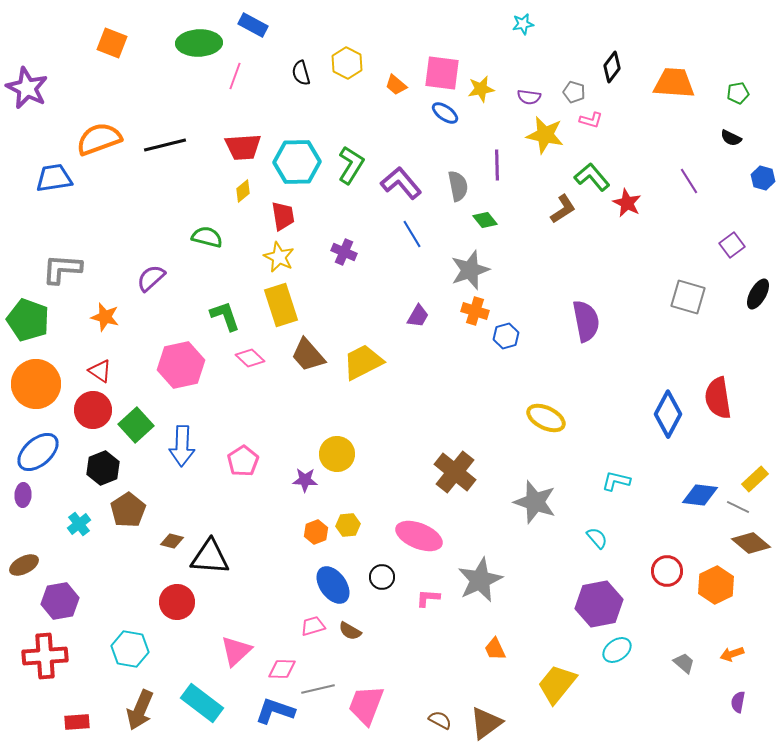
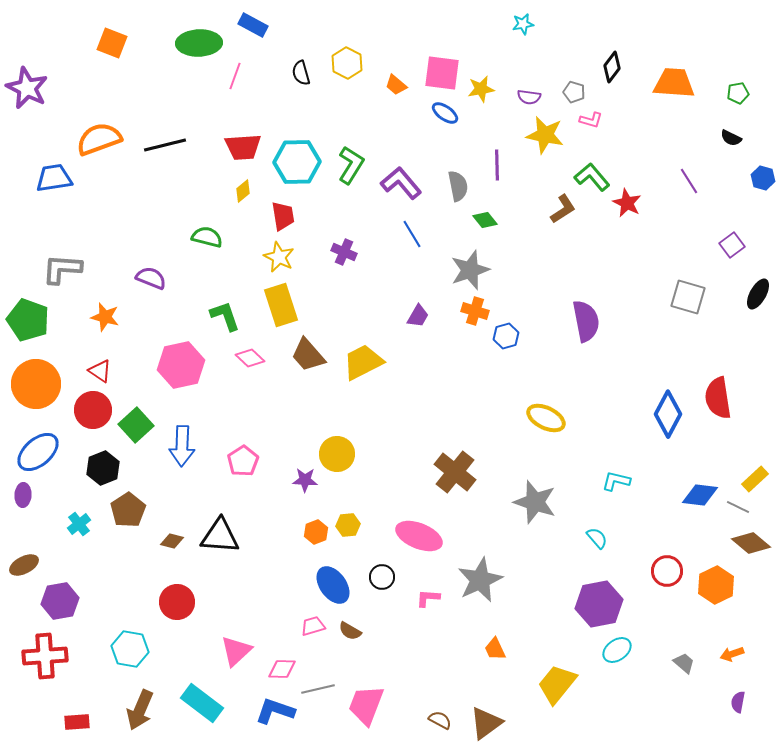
purple semicircle at (151, 278): rotated 64 degrees clockwise
black triangle at (210, 557): moved 10 px right, 21 px up
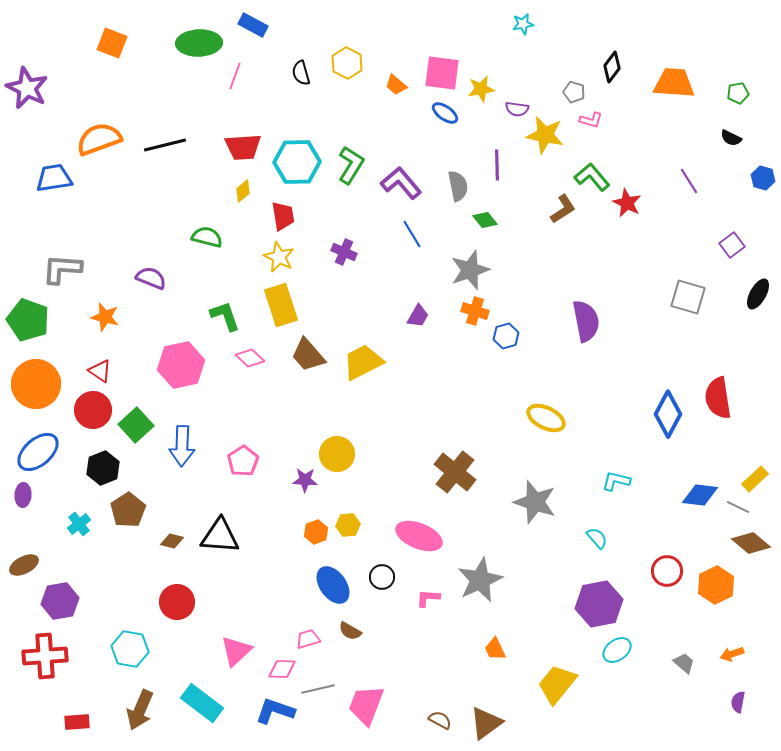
purple semicircle at (529, 97): moved 12 px left, 12 px down
pink trapezoid at (313, 626): moved 5 px left, 13 px down
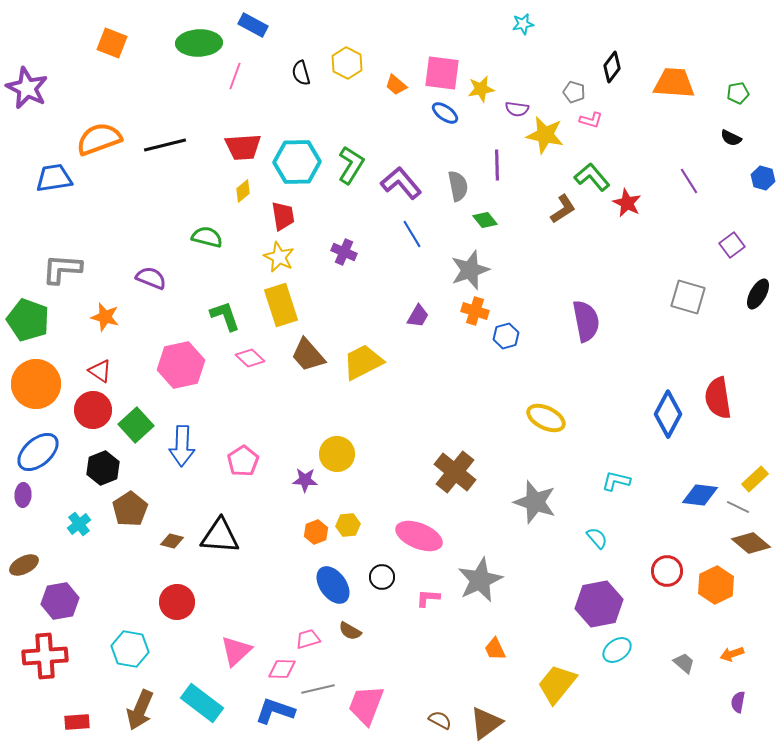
brown pentagon at (128, 510): moved 2 px right, 1 px up
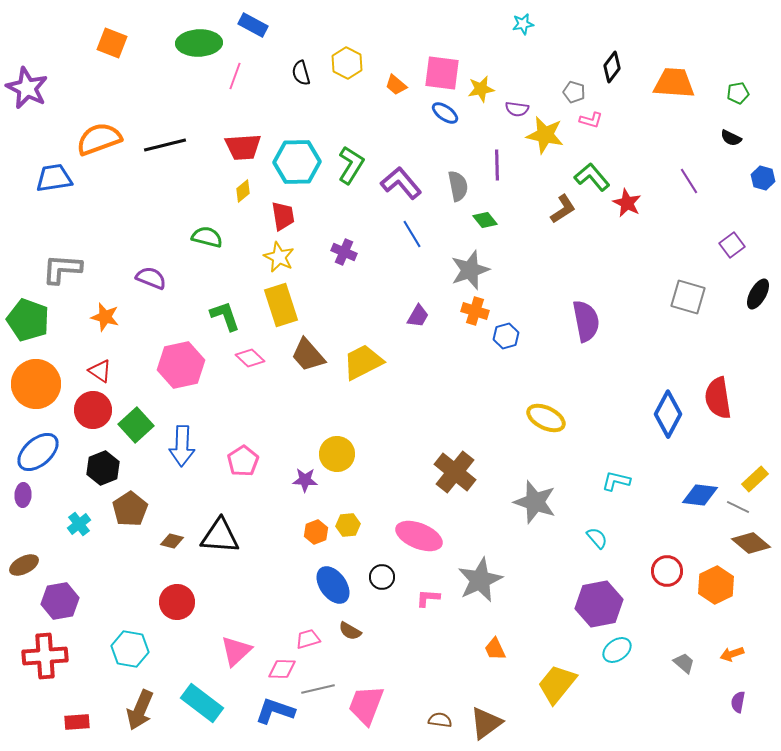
brown semicircle at (440, 720): rotated 20 degrees counterclockwise
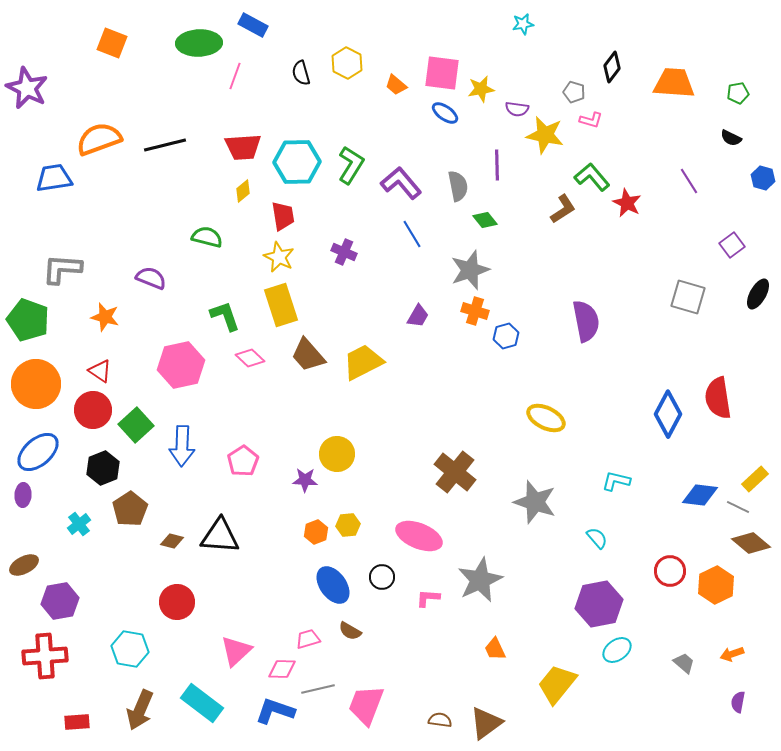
red circle at (667, 571): moved 3 px right
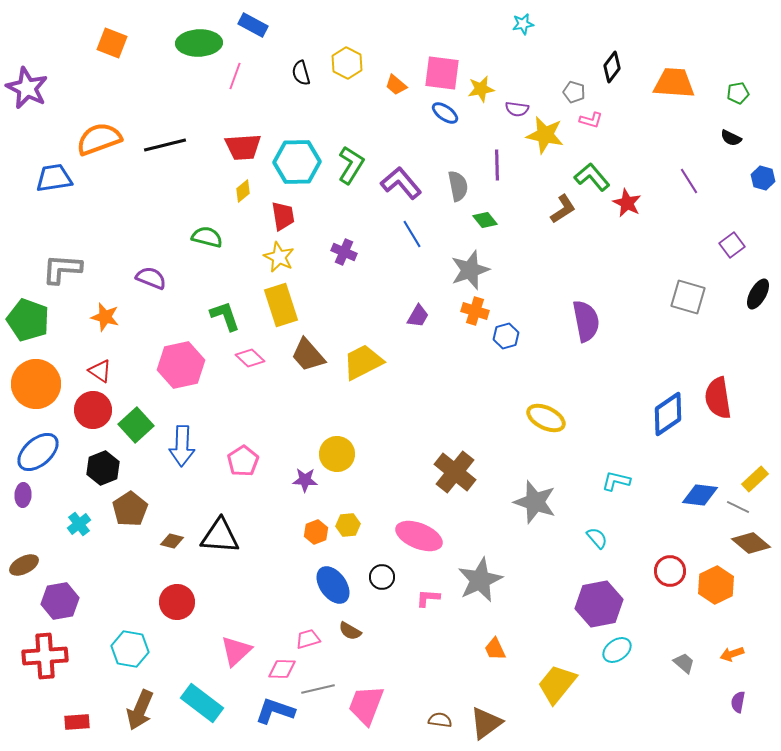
blue diamond at (668, 414): rotated 27 degrees clockwise
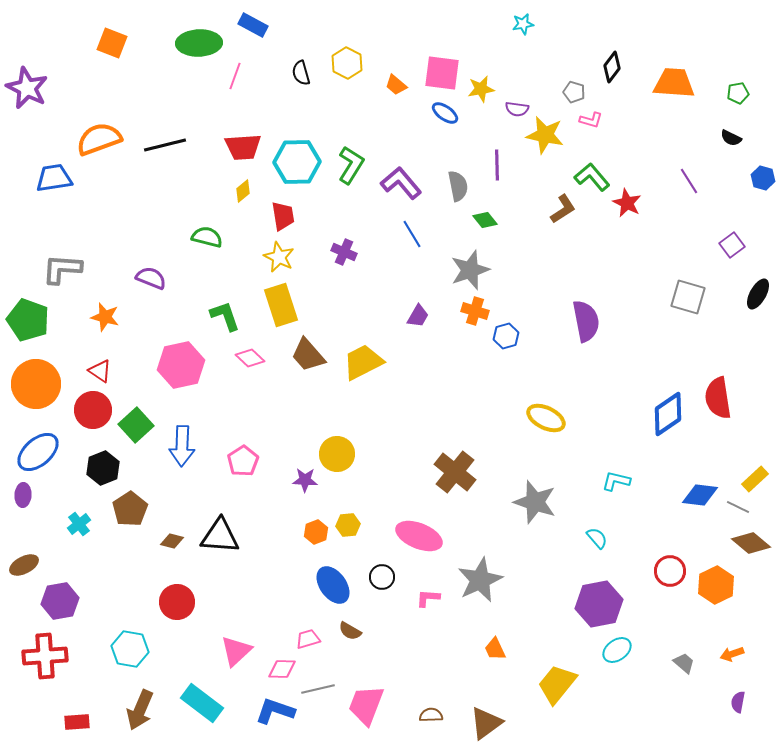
brown semicircle at (440, 720): moved 9 px left, 5 px up; rotated 10 degrees counterclockwise
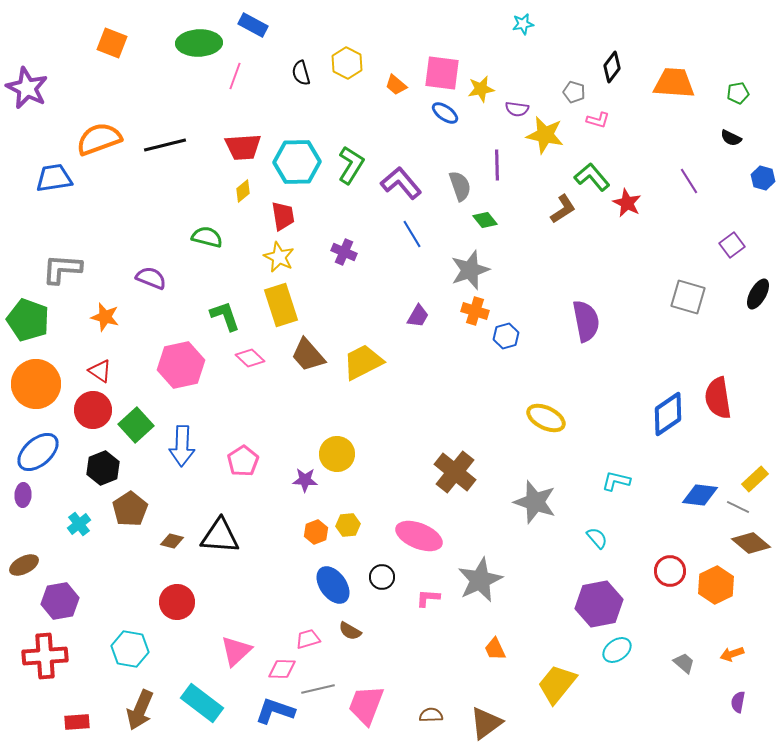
pink L-shape at (591, 120): moved 7 px right
gray semicircle at (458, 186): moved 2 px right; rotated 8 degrees counterclockwise
